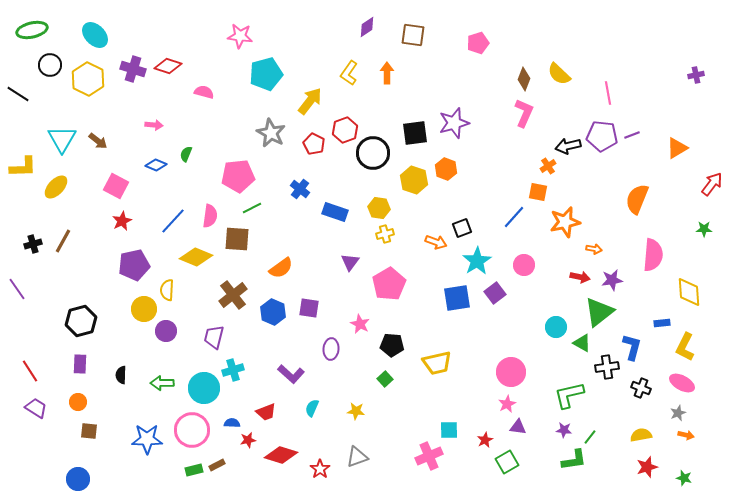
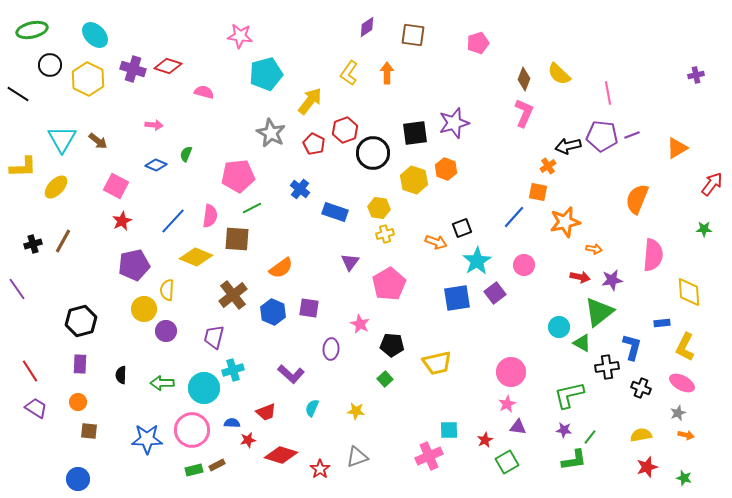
cyan circle at (556, 327): moved 3 px right
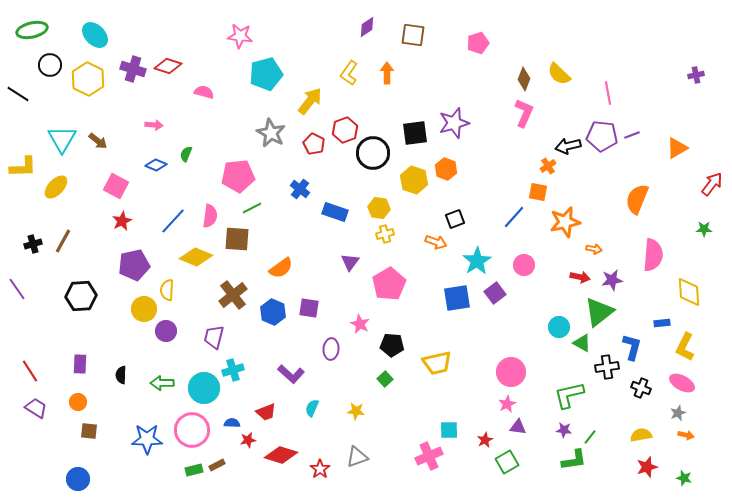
black square at (462, 228): moved 7 px left, 9 px up
black hexagon at (81, 321): moved 25 px up; rotated 12 degrees clockwise
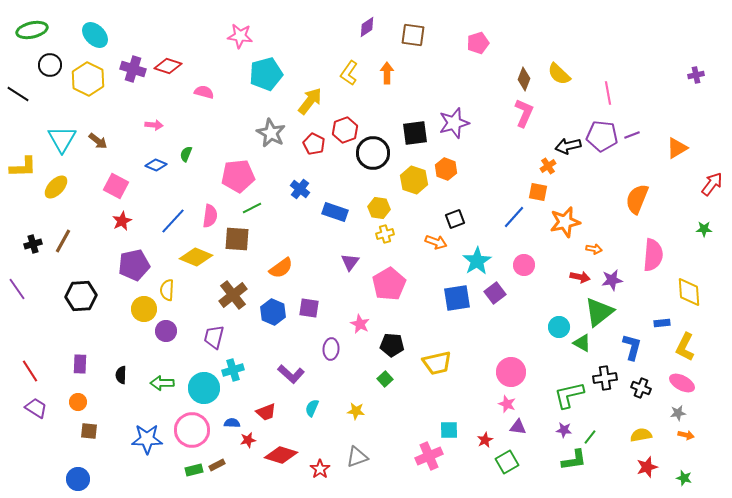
black cross at (607, 367): moved 2 px left, 11 px down
pink star at (507, 404): rotated 24 degrees counterclockwise
gray star at (678, 413): rotated 14 degrees clockwise
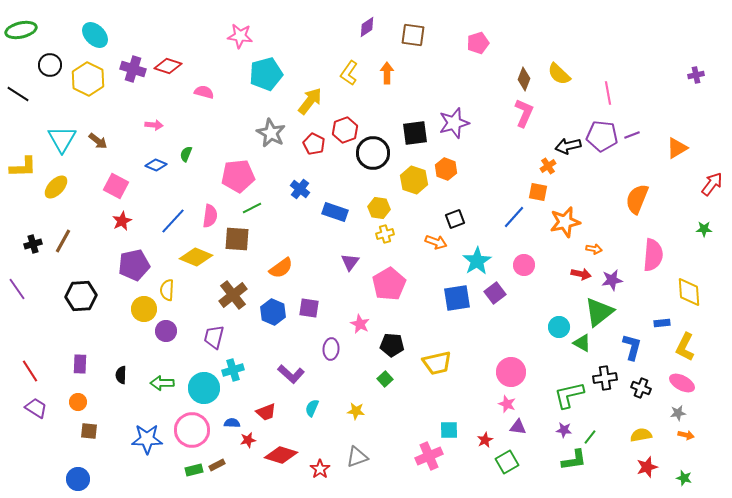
green ellipse at (32, 30): moved 11 px left
red arrow at (580, 277): moved 1 px right, 3 px up
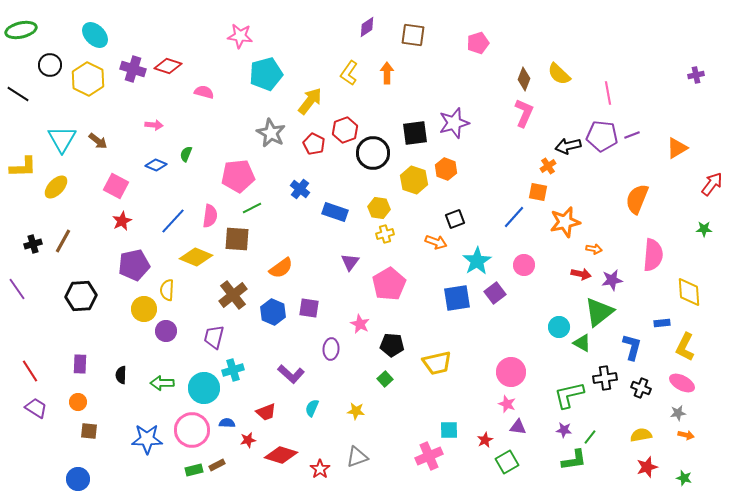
blue semicircle at (232, 423): moved 5 px left
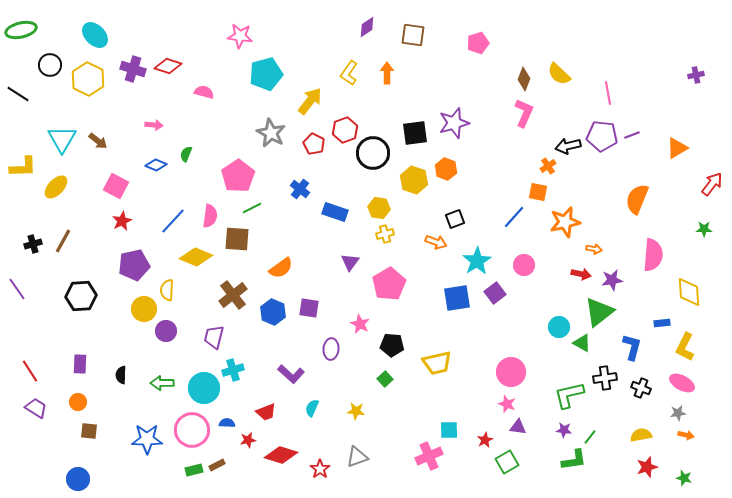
pink pentagon at (238, 176): rotated 28 degrees counterclockwise
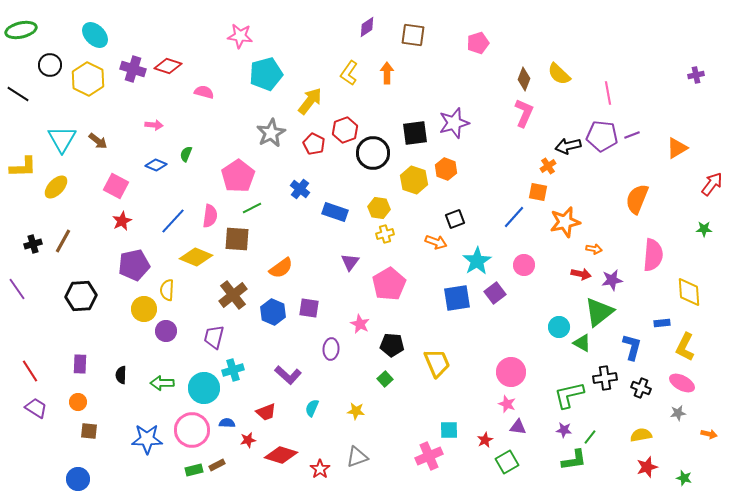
gray star at (271, 133): rotated 16 degrees clockwise
yellow trapezoid at (437, 363): rotated 100 degrees counterclockwise
purple L-shape at (291, 374): moved 3 px left, 1 px down
orange arrow at (686, 435): moved 23 px right, 1 px up
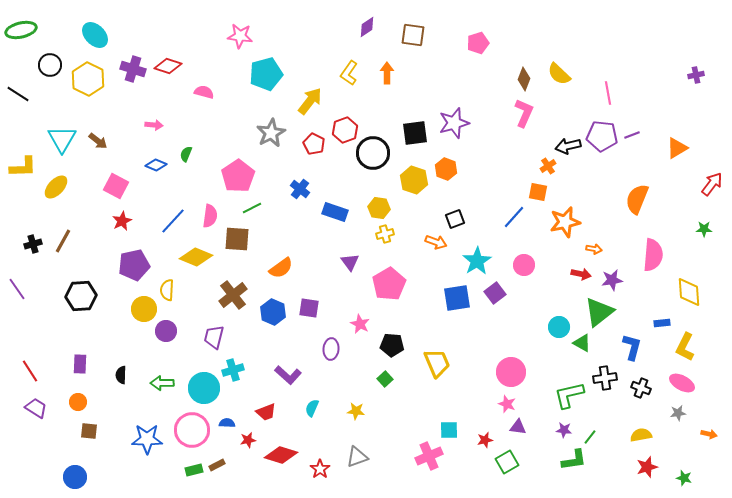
purple triangle at (350, 262): rotated 12 degrees counterclockwise
red star at (485, 440): rotated 14 degrees clockwise
blue circle at (78, 479): moved 3 px left, 2 px up
